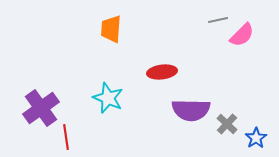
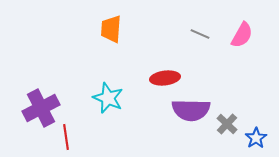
gray line: moved 18 px left, 14 px down; rotated 36 degrees clockwise
pink semicircle: rotated 16 degrees counterclockwise
red ellipse: moved 3 px right, 6 px down
purple cross: rotated 9 degrees clockwise
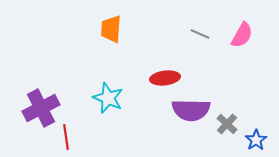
blue star: moved 2 px down
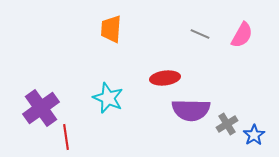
purple cross: rotated 9 degrees counterclockwise
gray cross: rotated 15 degrees clockwise
blue star: moved 2 px left, 5 px up
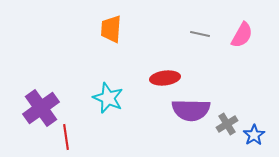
gray line: rotated 12 degrees counterclockwise
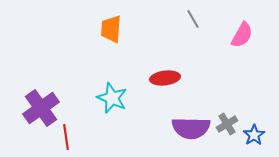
gray line: moved 7 px left, 15 px up; rotated 48 degrees clockwise
cyan star: moved 4 px right
purple semicircle: moved 18 px down
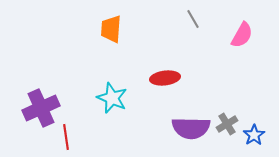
purple cross: rotated 12 degrees clockwise
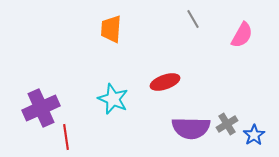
red ellipse: moved 4 px down; rotated 12 degrees counterclockwise
cyan star: moved 1 px right, 1 px down
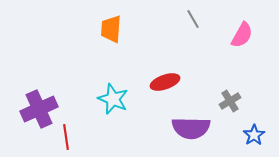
purple cross: moved 2 px left, 1 px down
gray cross: moved 3 px right, 23 px up
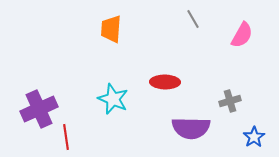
red ellipse: rotated 20 degrees clockwise
gray cross: rotated 15 degrees clockwise
blue star: moved 2 px down
